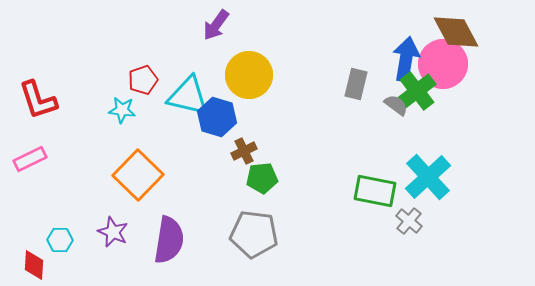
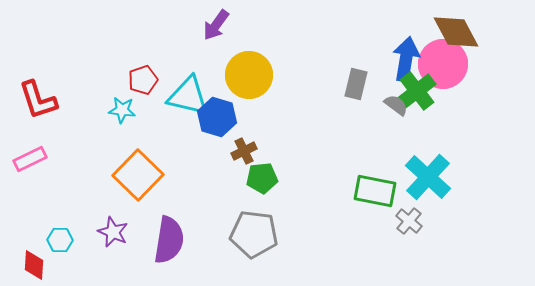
cyan cross: rotated 6 degrees counterclockwise
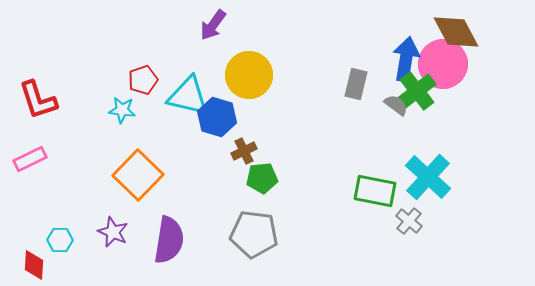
purple arrow: moved 3 px left
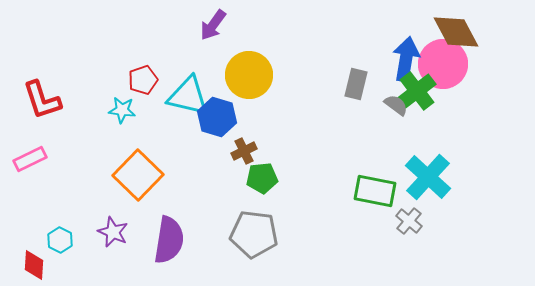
red L-shape: moved 4 px right
cyan hexagon: rotated 25 degrees clockwise
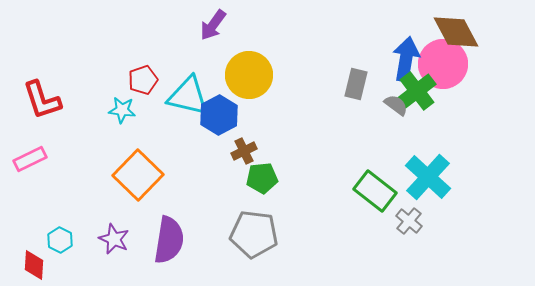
blue hexagon: moved 2 px right, 2 px up; rotated 15 degrees clockwise
green rectangle: rotated 27 degrees clockwise
purple star: moved 1 px right, 7 px down
